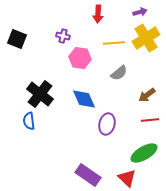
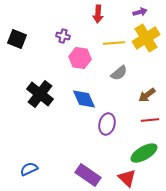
blue semicircle: moved 48 px down; rotated 72 degrees clockwise
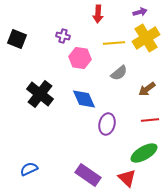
brown arrow: moved 6 px up
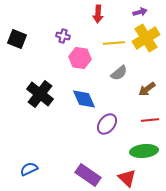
purple ellipse: rotated 25 degrees clockwise
green ellipse: moved 2 px up; rotated 24 degrees clockwise
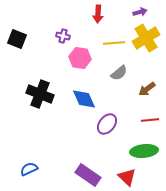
black cross: rotated 16 degrees counterclockwise
red triangle: moved 1 px up
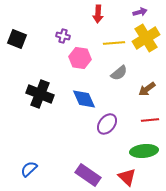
blue semicircle: rotated 18 degrees counterclockwise
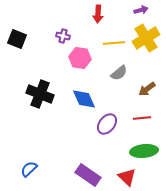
purple arrow: moved 1 px right, 2 px up
red line: moved 8 px left, 2 px up
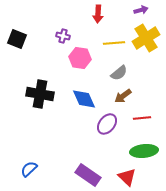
brown arrow: moved 24 px left, 7 px down
black cross: rotated 12 degrees counterclockwise
